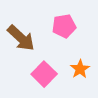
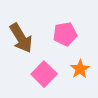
pink pentagon: moved 1 px right, 8 px down
brown arrow: rotated 16 degrees clockwise
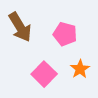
pink pentagon: rotated 25 degrees clockwise
brown arrow: moved 1 px left, 11 px up
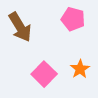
pink pentagon: moved 8 px right, 15 px up
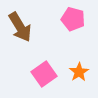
orange star: moved 1 px left, 3 px down
pink square: rotated 10 degrees clockwise
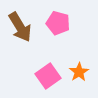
pink pentagon: moved 15 px left, 4 px down
pink square: moved 4 px right, 2 px down
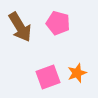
orange star: moved 2 px left, 1 px down; rotated 12 degrees clockwise
pink square: moved 1 px down; rotated 15 degrees clockwise
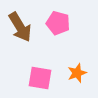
pink square: moved 8 px left, 1 px down; rotated 30 degrees clockwise
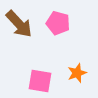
brown arrow: moved 1 px left, 3 px up; rotated 12 degrees counterclockwise
pink square: moved 3 px down
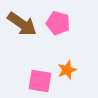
brown arrow: moved 3 px right; rotated 12 degrees counterclockwise
orange star: moved 10 px left, 3 px up
